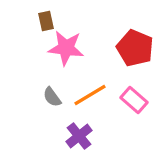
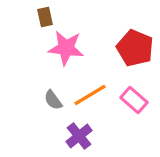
brown rectangle: moved 1 px left, 4 px up
gray semicircle: moved 1 px right, 3 px down
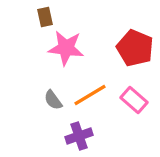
purple cross: rotated 20 degrees clockwise
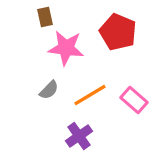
red pentagon: moved 17 px left, 16 px up
gray semicircle: moved 4 px left, 10 px up; rotated 100 degrees counterclockwise
purple cross: rotated 16 degrees counterclockwise
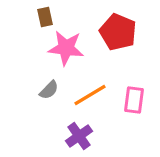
pink rectangle: rotated 56 degrees clockwise
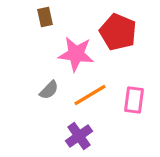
pink star: moved 10 px right, 6 px down
